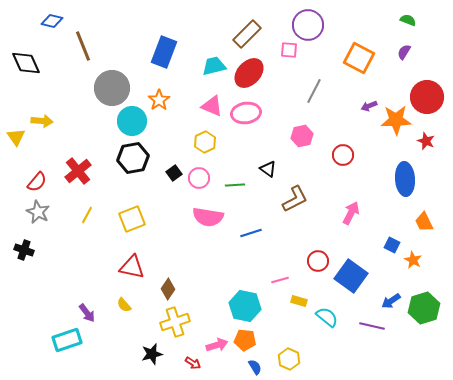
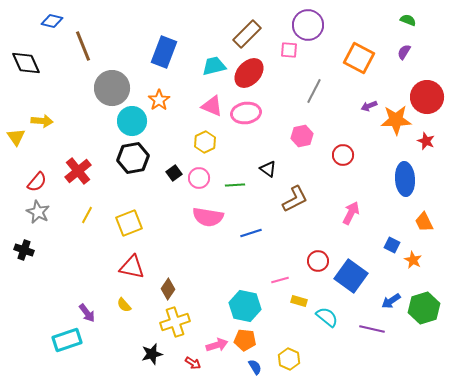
yellow square at (132, 219): moved 3 px left, 4 px down
purple line at (372, 326): moved 3 px down
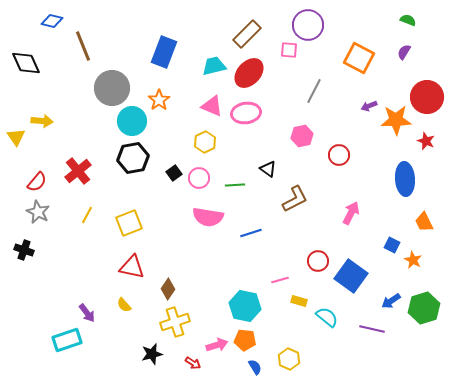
red circle at (343, 155): moved 4 px left
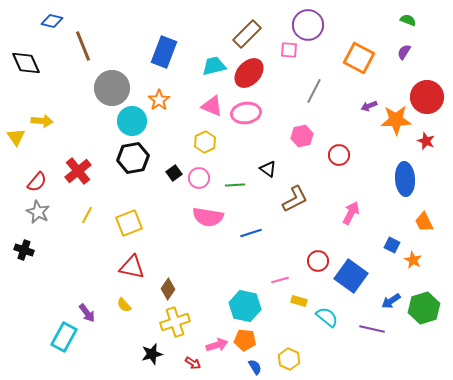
cyan rectangle at (67, 340): moved 3 px left, 3 px up; rotated 44 degrees counterclockwise
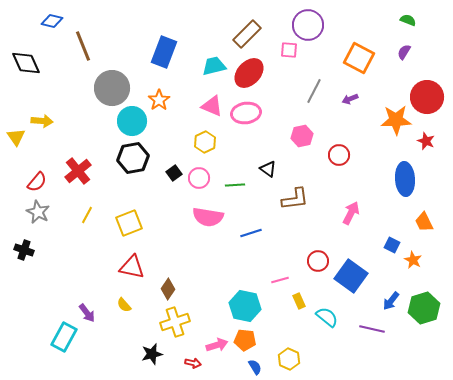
purple arrow at (369, 106): moved 19 px left, 7 px up
brown L-shape at (295, 199): rotated 20 degrees clockwise
yellow rectangle at (299, 301): rotated 49 degrees clockwise
blue arrow at (391, 301): rotated 18 degrees counterclockwise
red arrow at (193, 363): rotated 21 degrees counterclockwise
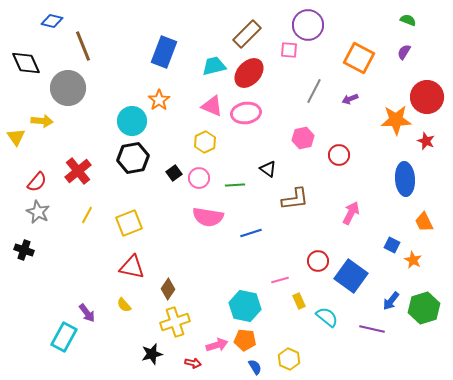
gray circle at (112, 88): moved 44 px left
pink hexagon at (302, 136): moved 1 px right, 2 px down
